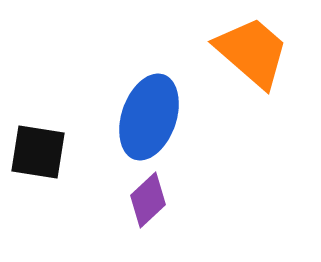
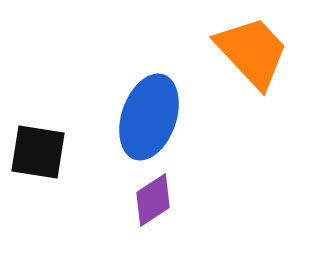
orange trapezoid: rotated 6 degrees clockwise
purple diamond: moved 5 px right; rotated 10 degrees clockwise
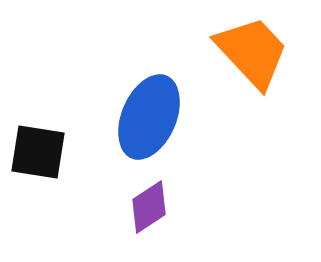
blue ellipse: rotated 4 degrees clockwise
purple diamond: moved 4 px left, 7 px down
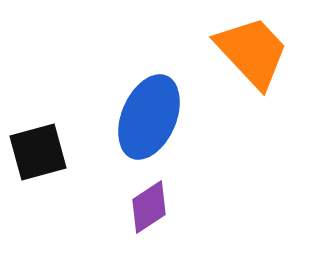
black square: rotated 24 degrees counterclockwise
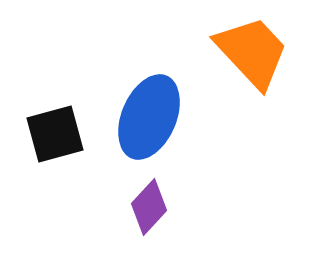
black square: moved 17 px right, 18 px up
purple diamond: rotated 14 degrees counterclockwise
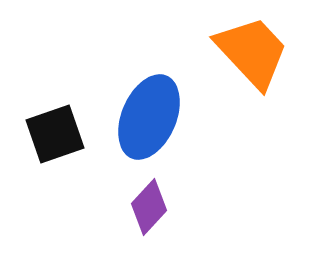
black square: rotated 4 degrees counterclockwise
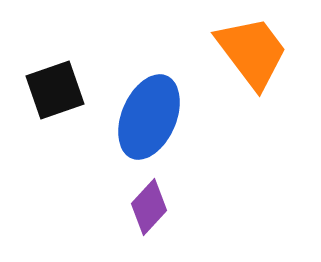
orange trapezoid: rotated 6 degrees clockwise
black square: moved 44 px up
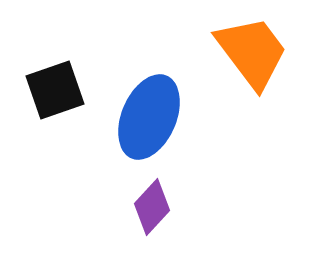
purple diamond: moved 3 px right
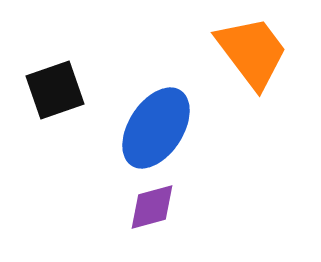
blue ellipse: moved 7 px right, 11 px down; rotated 10 degrees clockwise
purple diamond: rotated 32 degrees clockwise
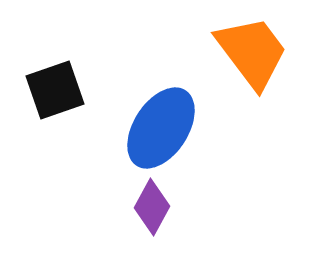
blue ellipse: moved 5 px right
purple diamond: rotated 46 degrees counterclockwise
